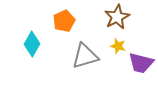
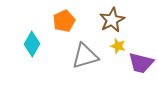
brown star: moved 5 px left, 3 px down
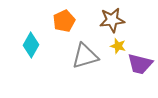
brown star: rotated 20 degrees clockwise
cyan diamond: moved 1 px left, 1 px down
purple trapezoid: moved 1 px left, 1 px down
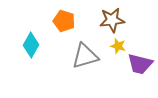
orange pentagon: rotated 30 degrees counterclockwise
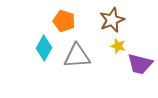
brown star: rotated 15 degrees counterclockwise
cyan diamond: moved 13 px right, 3 px down
gray triangle: moved 8 px left; rotated 12 degrees clockwise
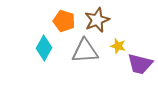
brown star: moved 15 px left
gray triangle: moved 8 px right, 5 px up
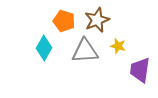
purple trapezoid: moved 6 px down; rotated 84 degrees clockwise
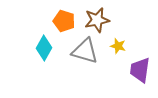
brown star: rotated 10 degrees clockwise
gray triangle: rotated 20 degrees clockwise
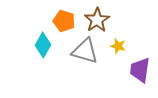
brown star: rotated 20 degrees counterclockwise
cyan diamond: moved 1 px left, 3 px up
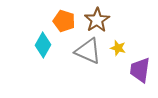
yellow star: moved 2 px down
gray triangle: moved 3 px right; rotated 8 degrees clockwise
